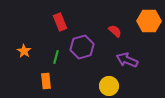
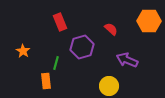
red semicircle: moved 4 px left, 2 px up
orange star: moved 1 px left
green line: moved 6 px down
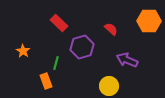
red rectangle: moved 1 px left, 1 px down; rotated 24 degrees counterclockwise
orange rectangle: rotated 14 degrees counterclockwise
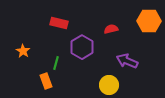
red rectangle: rotated 30 degrees counterclockwise
red semicircle: rotated 56 degrees counterclockwise
purple hexagon: rotated 15 degrees counterclockwise
purple arrow: moved 1 px down
yellow circle: moved 1 px up
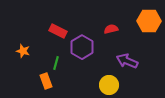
red rectangle: moved 1 px left, 8 px down; rotated 12 degrees clockwise
orange star: rotated 16 degrees counterclockwise
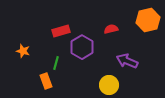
orange hexagon: moved 1 px left, 1 px up; rotated 15 degrees counterclockwise
red rectangle: moved 3 px right; rotated 42 degrees counterclockwise
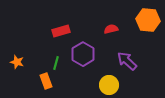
orange hexagon: rotated 20 degrees clockwise
purple hexagon: moved 1 px right, 7 px down
orange star: moved 6 px left, 11 px down
purple arrow: rotated 20 degrees clockwise
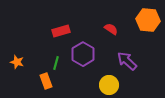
red semicircle: rotated 48 degrees clockwise
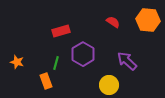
red semicircle: moved 2 px right, 7 px up
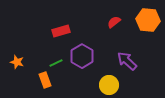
red semicircle: moved 1 px right; rotated 72 degrees counterclockwise
purple hexagon: moved 1 px left, 2 px down
green line: rotated 48 degrees clockwise
orange rectangle: moved 1 px left, 1 px up
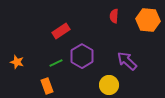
red semicircle: moved 6 px up; rotated 48 degrees counterclockwise
red rectangle: rotated 18 degrees counterclockwise
orange rectangle: moved 2 px right, 6 px down
